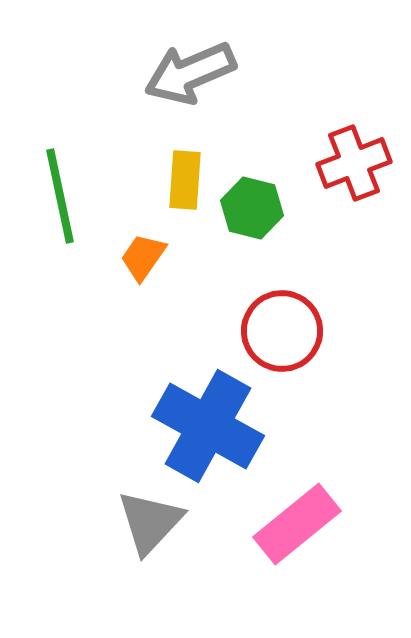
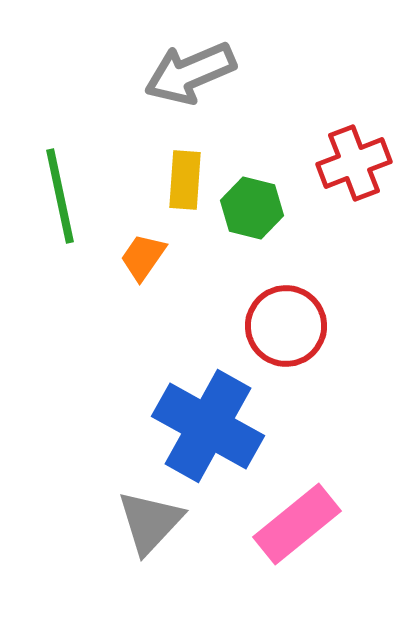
red circle: moved 4 px right, 5 px up
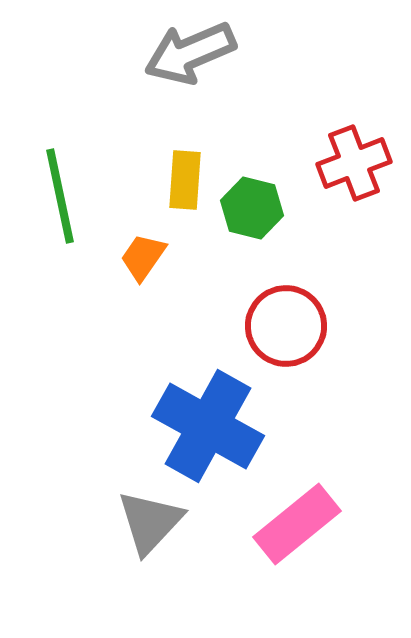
gray arrow: moved 20 px up
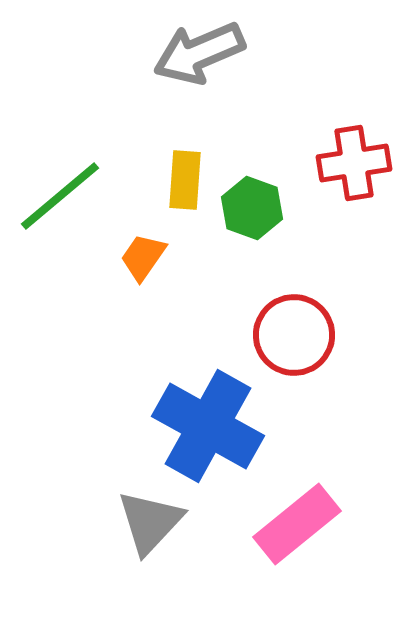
gray arrow: moved 9 px right
red cross: rotated 12 degrees clockwise
green line: rotated 62 degrees clockwise
green hexagon: rotated 6 degrees clockwise
red circle: moved 8 px right, 9 px down
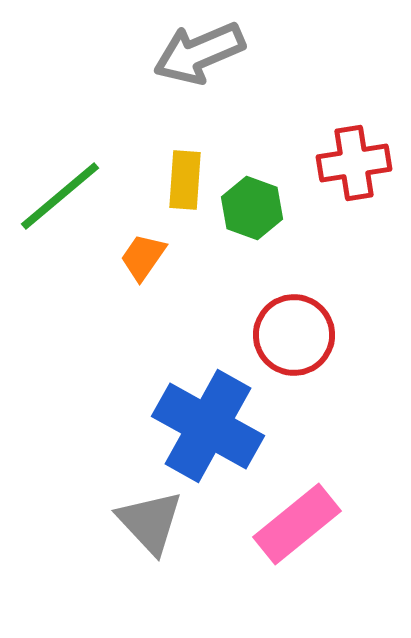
gray triangle: rotated 26 degrees counterclockwise
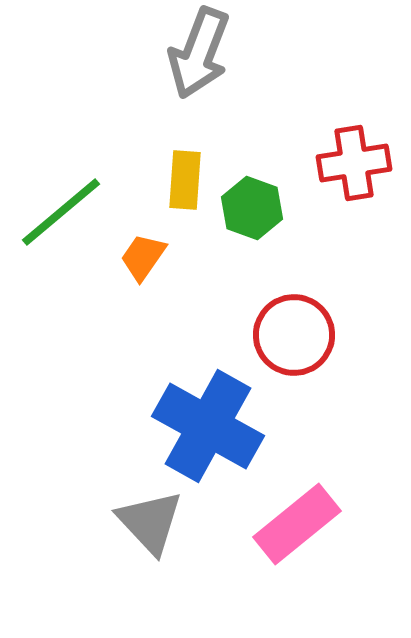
gray arrow: rotated 46 degrees counterclockwise
green line: moved 1 px right, 16 px down
